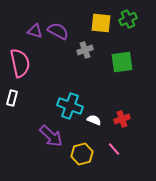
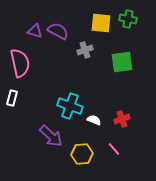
green cross: rotated 36 degrees clockwise
yellow hexagon: rotated 10 degrees clockwise
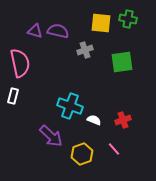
purple semicircle: rotated 15 degrees counterclockwise
white rectangle: moved 1 px right, 2 px up
red cross: moved 1 px right, 1 px down
yellow hexagon: rotated 15 degrees counterclockwise
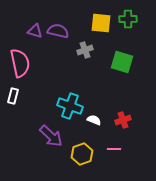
green cross: rotated 12 degrees counterclockwise
green square: rotated 25 degrees clockwise
pink line: rotated 48 degrees counterclockwise
